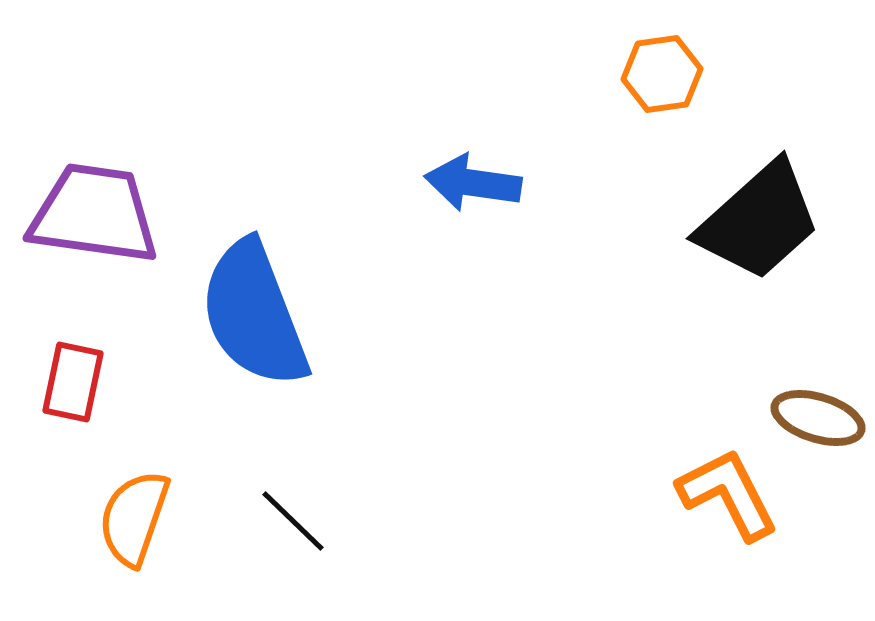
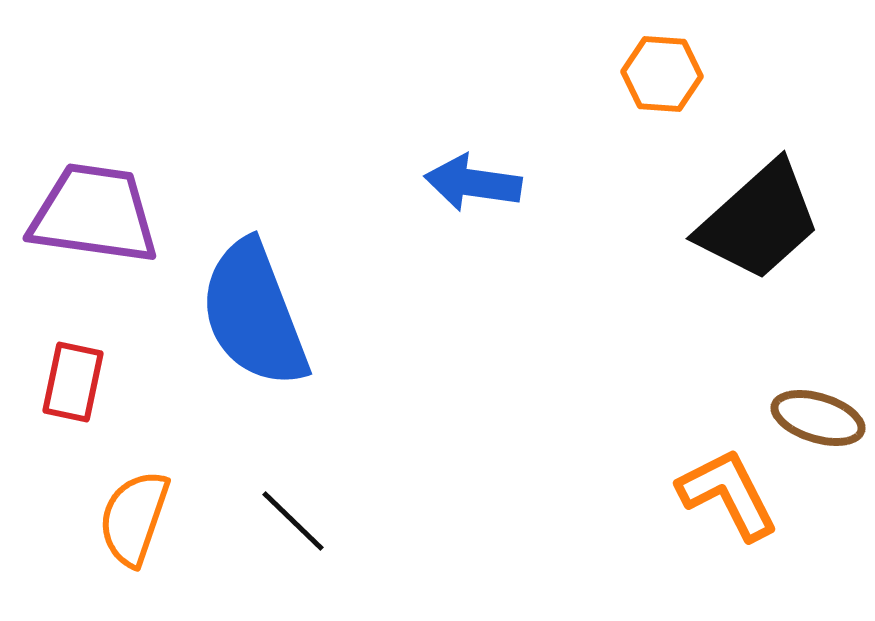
orange hexagon: rotated 12 degrees clockwise
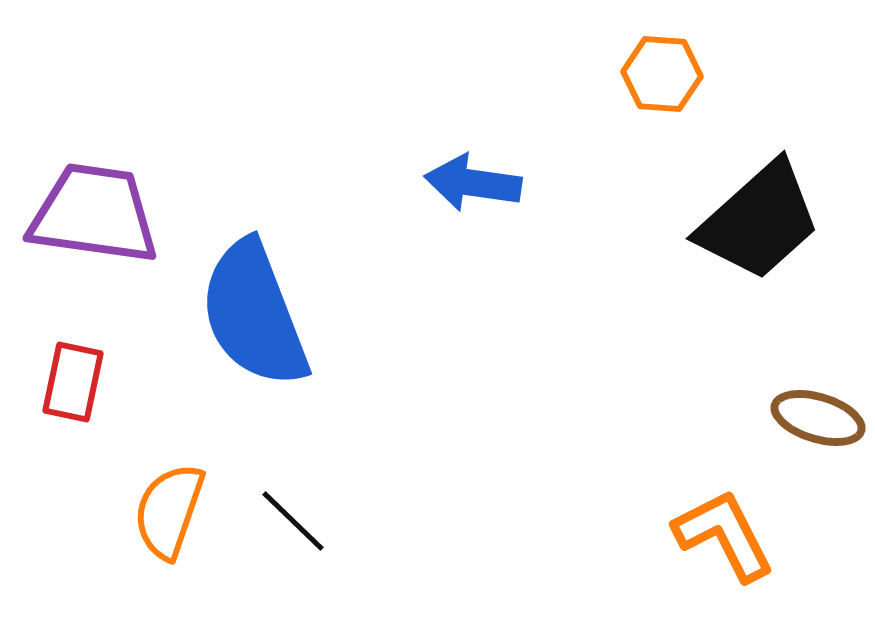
orange L-shape: moved 4 px left, 41 px down
orange semicircle: moved 35 px right, 7 px up
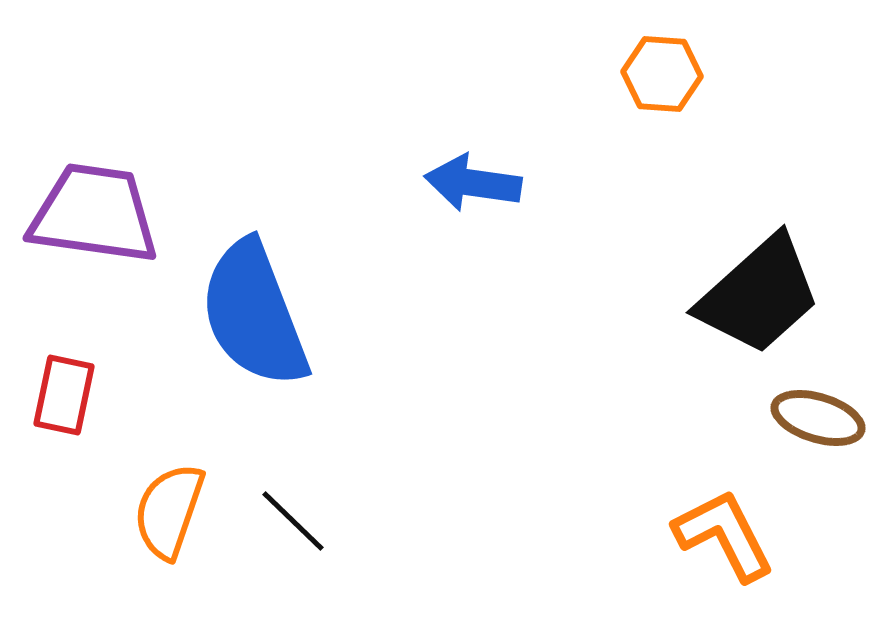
black trapezoid: moved 74 px down
red rectangle: moved 9 px left, 13 px down
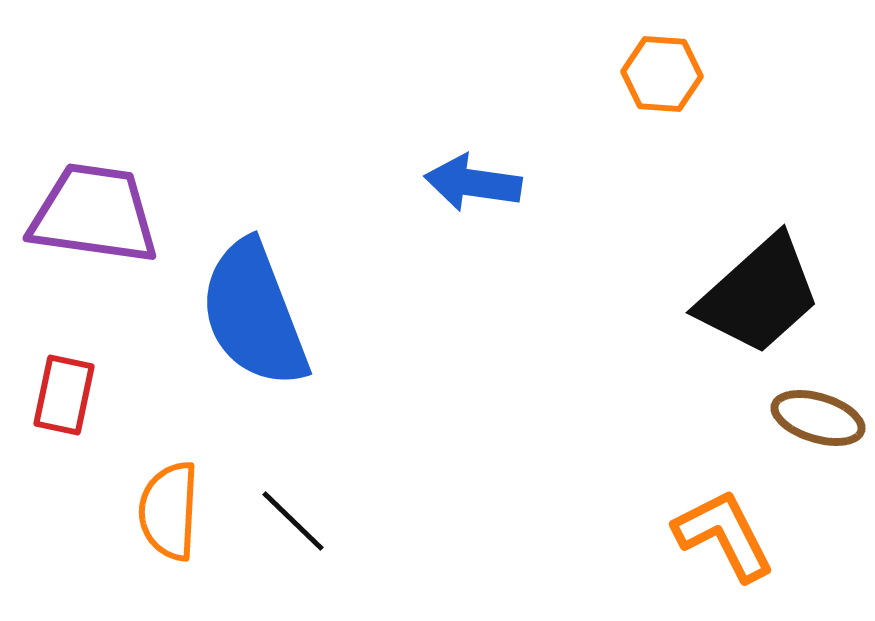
orange semicircle: rotated 16 degrees counterclockwise
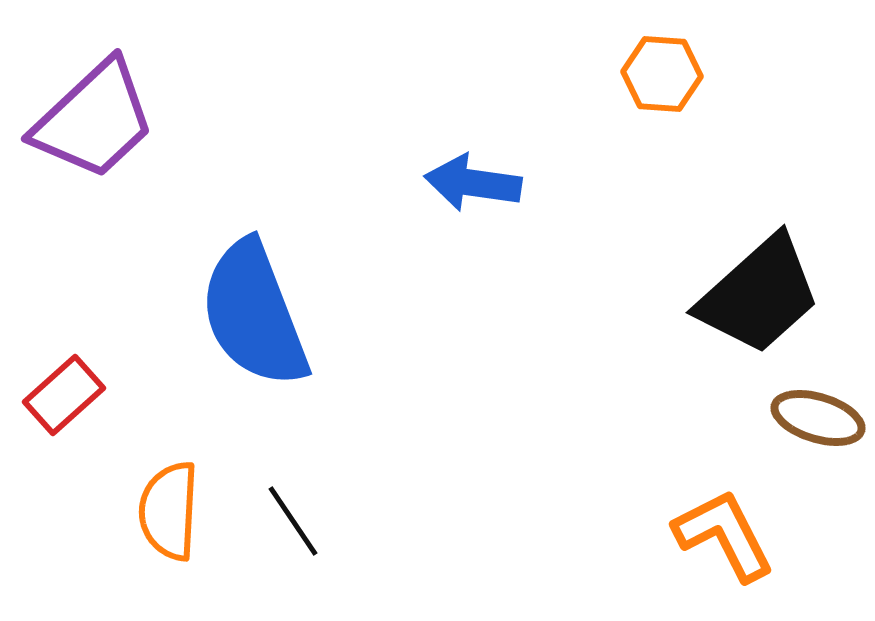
purple trapezoid: moved 94 px up; rotated 129 degrees clockwise
red rectangle: rotated 36 degrees clockwise
black line: rotated 12 degrees clockwise
